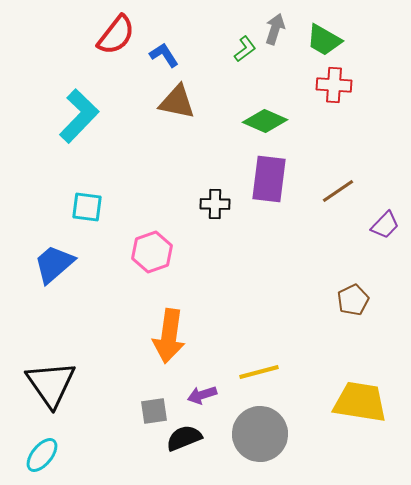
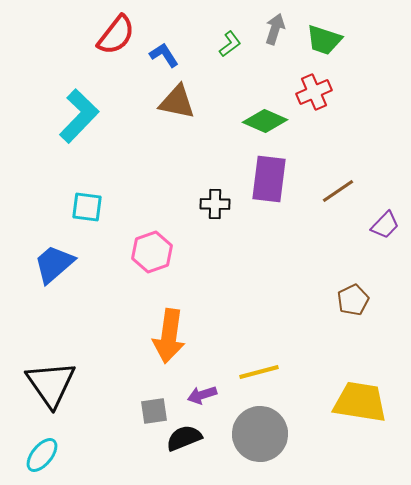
green trapezoid: rotated 12 degrees counterclockwise
green L-shape: moved 15 px left, 5 px up
red cross: moved 20 px left, 7 px down; rotated 28 degrees counterclockwise
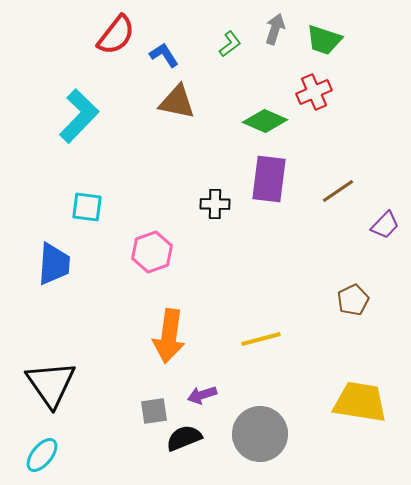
blue trapezoid: rotated 135 degrees clockwise
yellow line: moved 2 px right, 33 px up
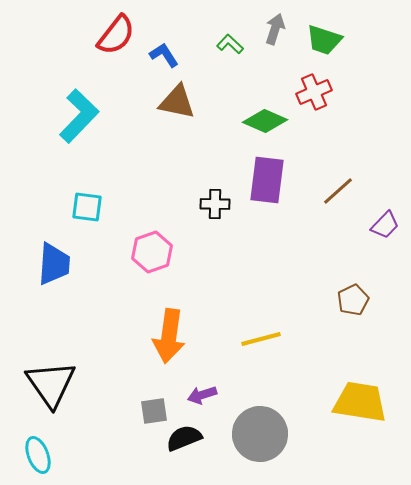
green L-shape: rotated 100 degrees counterclockwise
purple rectangle: moved 2 px left, 1 px down
brown line: rotated 8 degrees counterclockwise
cyan ellipse: moved 4 px left; rotated 60 degrees counterclockwise
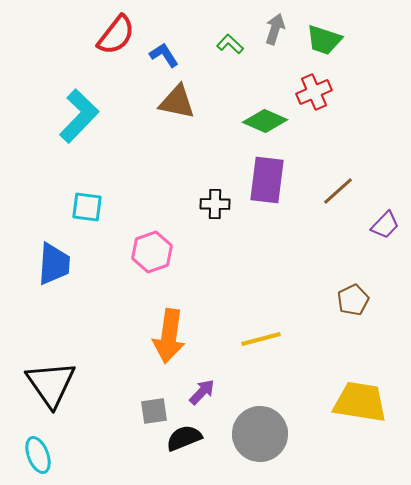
purple arrow: moved 3 px up; rotated 152 degrees clockwise
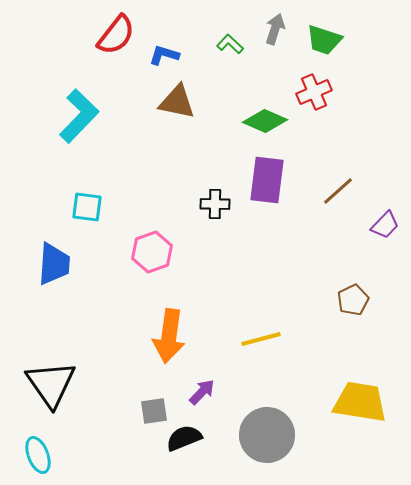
blue L-shape: rotated 40 degrees counterclockwise
gray circle: moved 7 px right, 1 px down
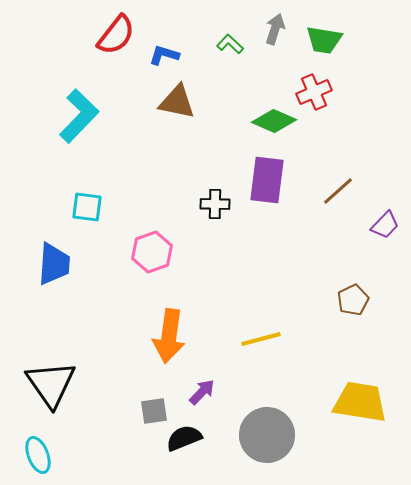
green trapezoid: rotated 9 degrees counterclockwise
green diamond: moved 9 px right
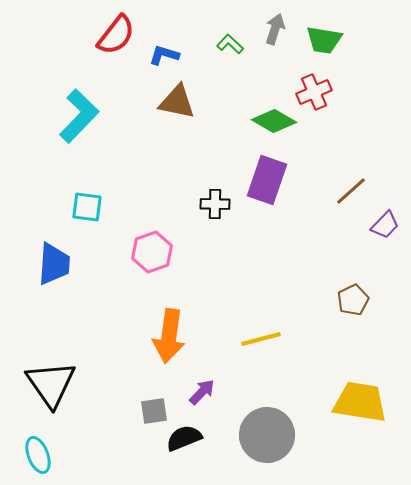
green diamond: rotated 6 degrees clockwise
purple rectangle: rotated 12 degrees clockwise
brown line: moved 13 px right
